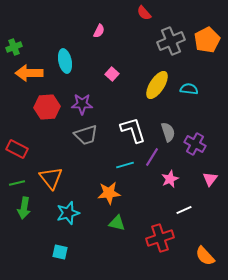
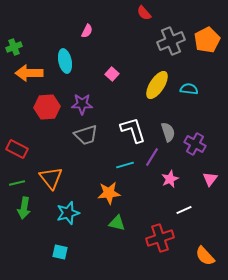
pink semicircle: moved 12 px left
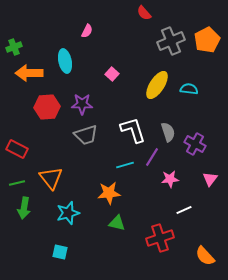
pink star: rotated 18 degrees clockwise
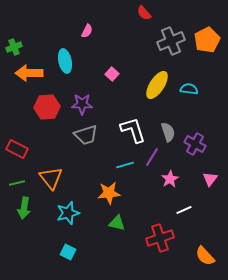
pink star: rotated 24 degrees counterclockwise
cyan square: moved 8 px right; rotated 14 degrees clockwise
